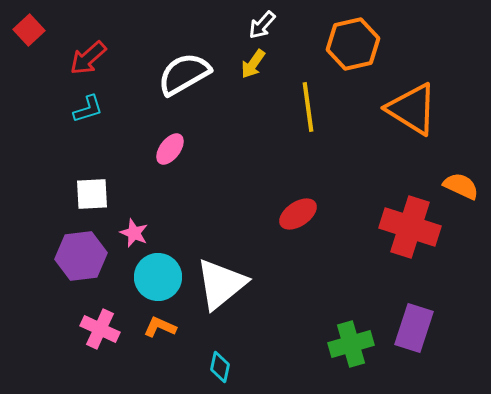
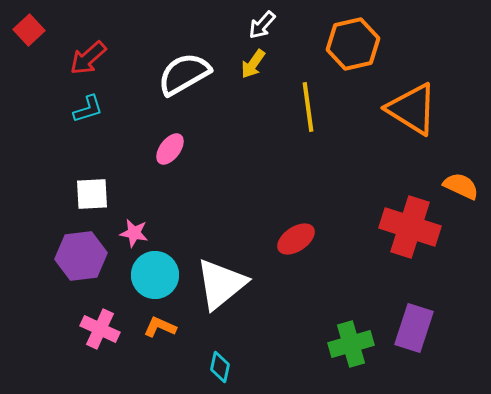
red ellipse: moved 2 px left, 25 px down
pink star: rotated 12 degrees counterclockwise
cyan circle: moved 3 px left, 2 px up
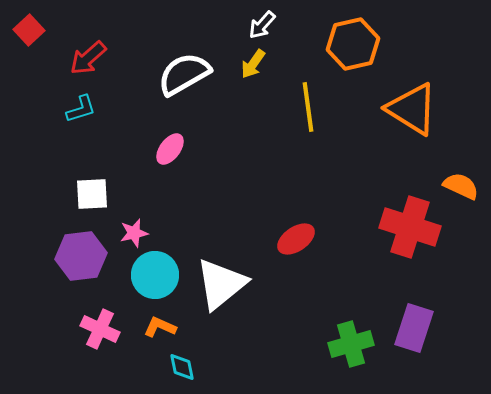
cyan L-shape: moved 7 px left
pink star: rotated 24 degrees counterclockwise
cyan diamond: moved 38 px left; rotated 24 degrees counterclockwise
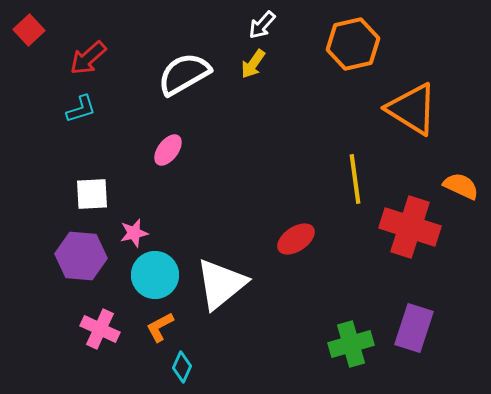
yellow line: moved 47 px right, 72 px down
pink ellipse: moved 2 px left, 1 px down
purple hexagon: rotated 12 degrees clockwise
orange L-shape: rotated 52 degrees counterclockwise
cyan diamond: rotated 36 degrees clockwise
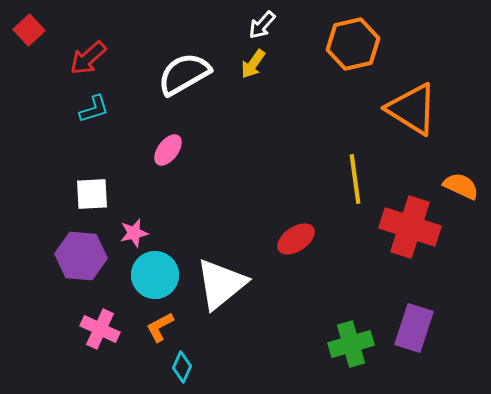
cyan L-shape: moved 13 px right
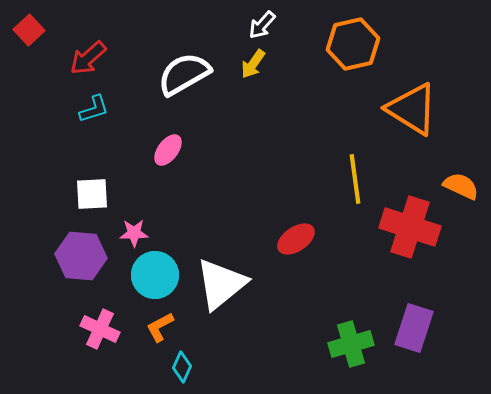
pink star: rotated 12 degrees clockwise
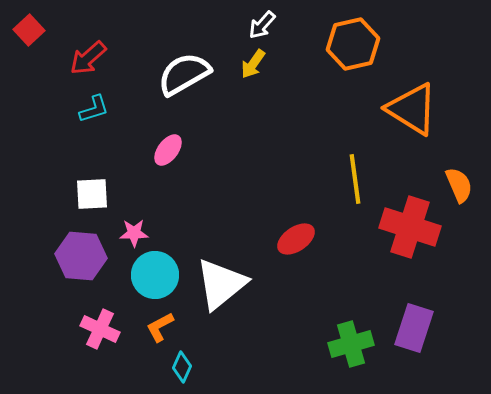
orange semicircle: moved 2 px left, 1 px up; rotated 42 degrees clockwise
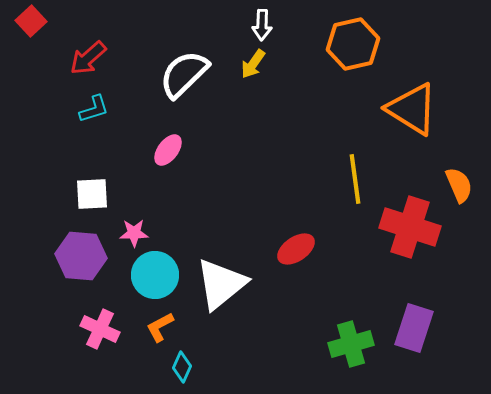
white arrow: rotated 40 degrees counterclockwise
red square: moved 2 px right, 9 px up
white semicircle: rotated 14 degrees counterclockwise
red ellipse: moved 10 px down
